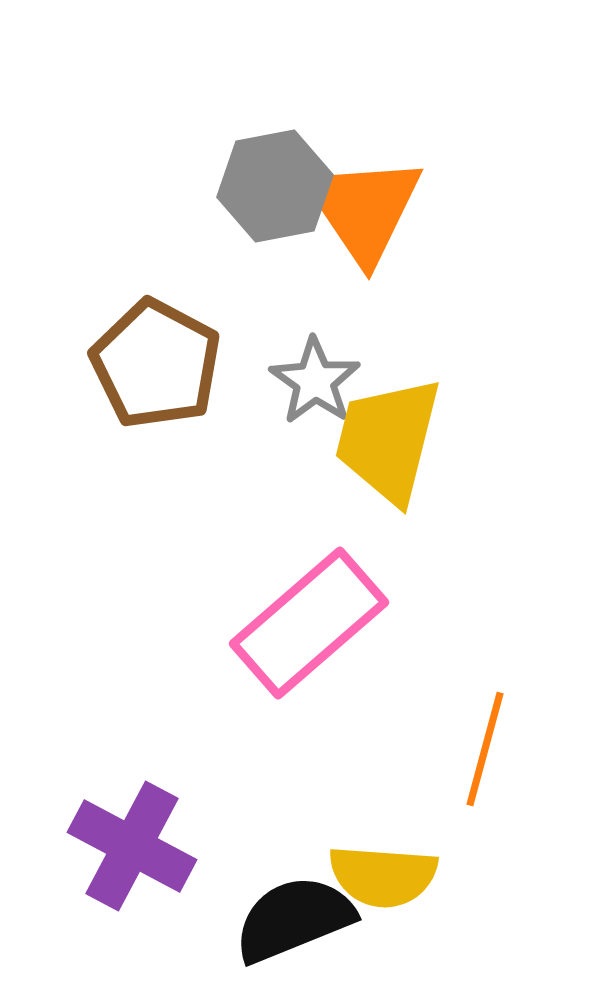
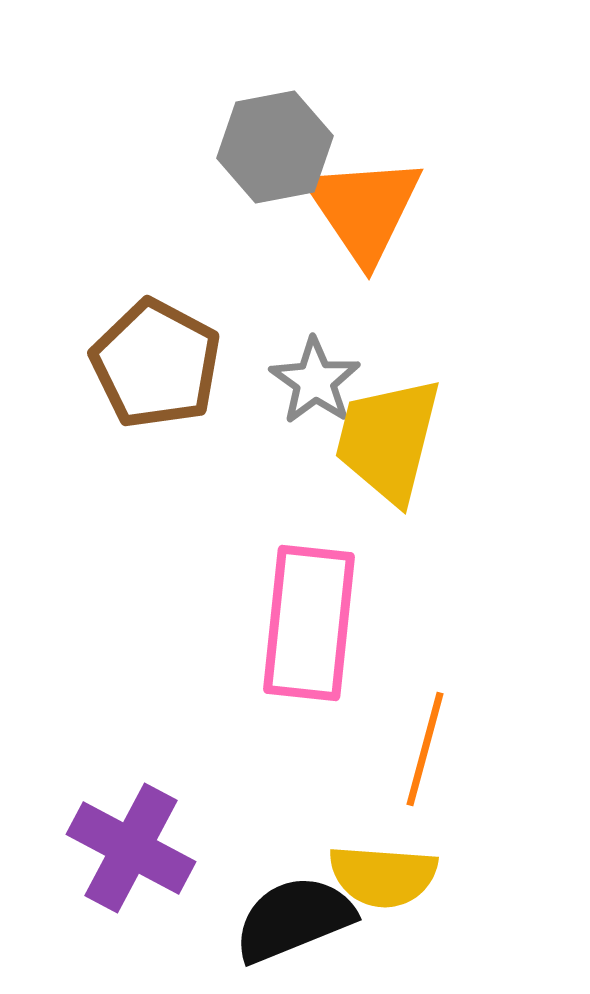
gray hexagon: moved 39 px up
pink rectangle: rotated 43 degrees counterclockwise
orange line: moved 60 px left
purple cross: moved 1 px left, 2 px down
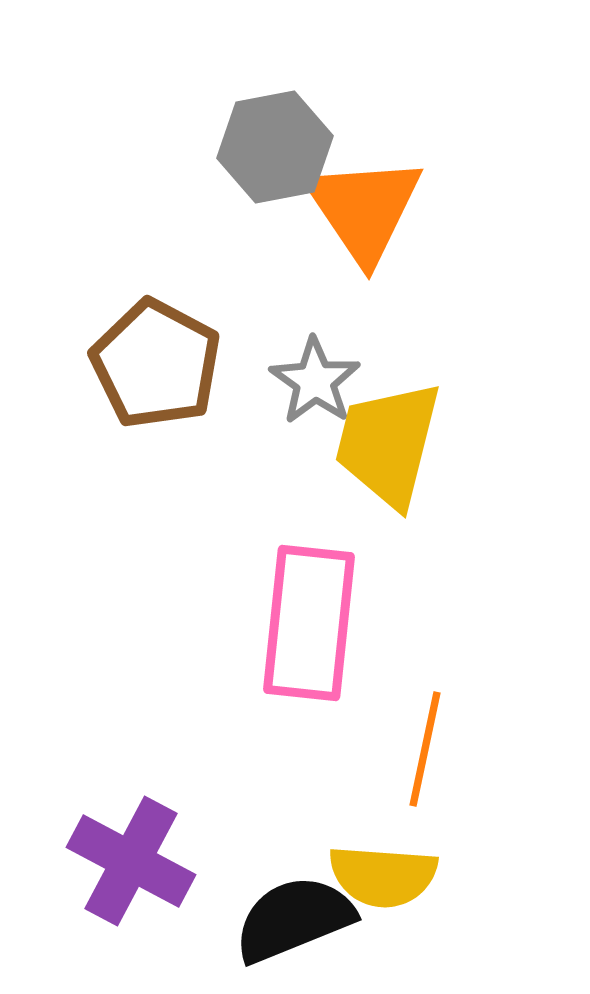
yellow trapezoid: moved 4 px down
orange line: rotated 3 degrees counterclockwise
purple cross: moved 13 px down
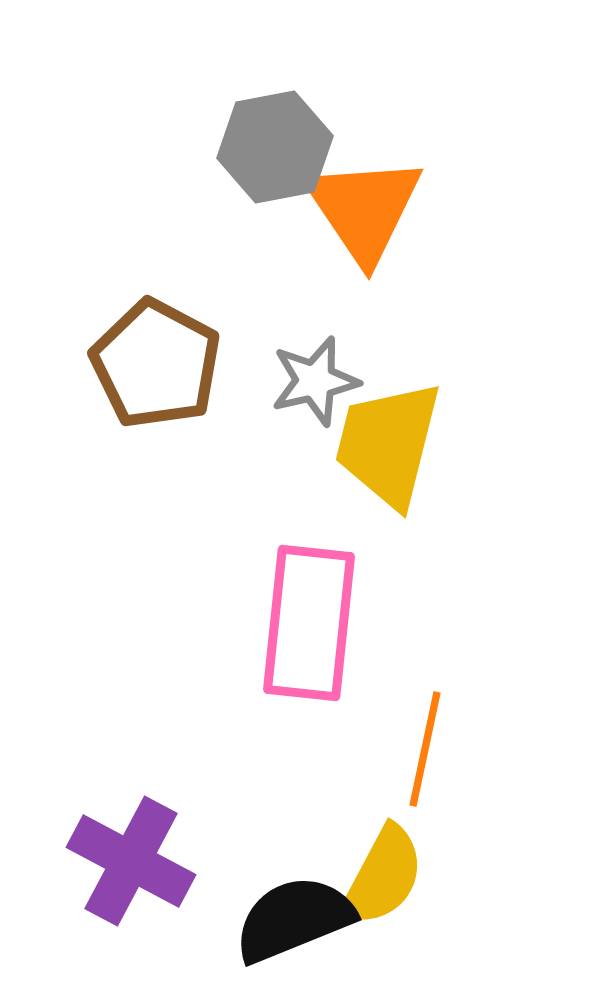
gray star: rotated 24 degrees clockwise
yellow semicircle: rotated 66 degrees counterclockwise
